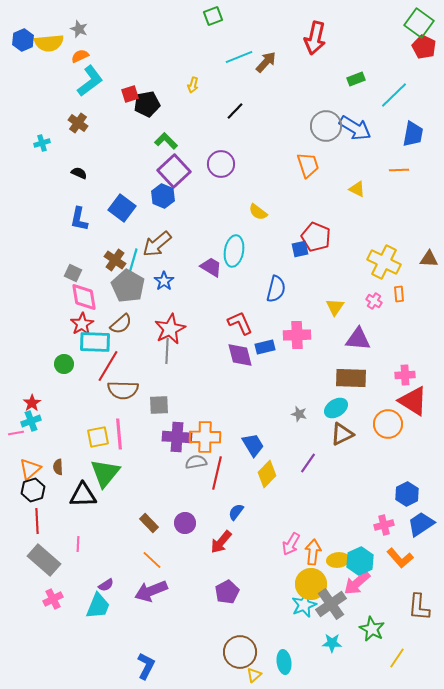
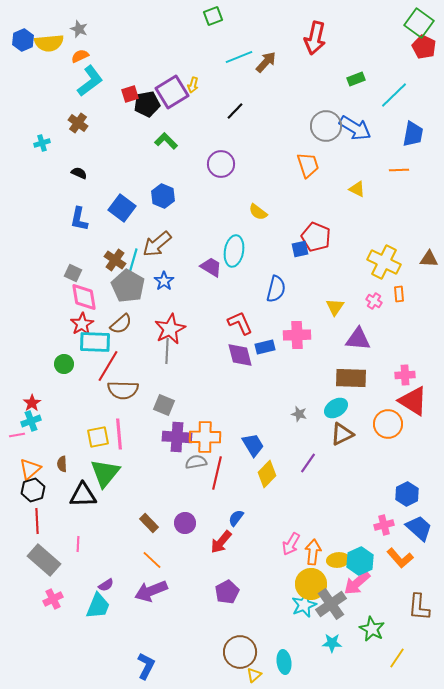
purple square at (174, 171): moved 2 px left, 79 px up; rotated 12 degrees clockwise
gray square at (159, 405): moved 5 px right; rotated 25 degrees clockwise
pink line at (16, 433): moved 1 px right, 2 px down
brown semicircle at (58, 467): moved 4 px right, 3 px up
blue semicircle at (236, 512): moved 6 px down
blue trapezoid at (421, 524): moved 2 px left, 4 px down; rotated 76 degrees clockwise
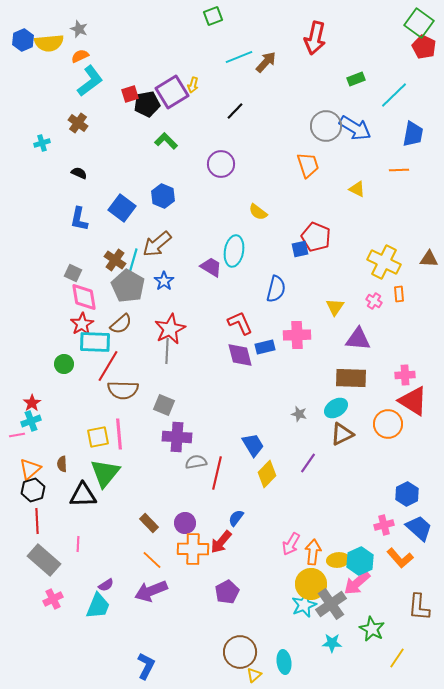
orange cross at (205, 437): moved 12 px left, 112 px down
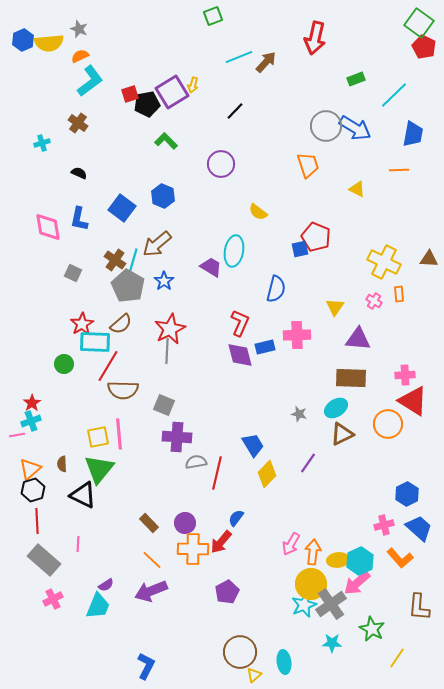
pink diamond at (84, 297): moved 36 px left, 70 px up
red L-shape at (240, 323): rotated 48 degrees clockwise
green triangle at (105, 473): moved 6 px left, 4 px up
black triangle at (83, 495): rotated 28 degrees clockwise
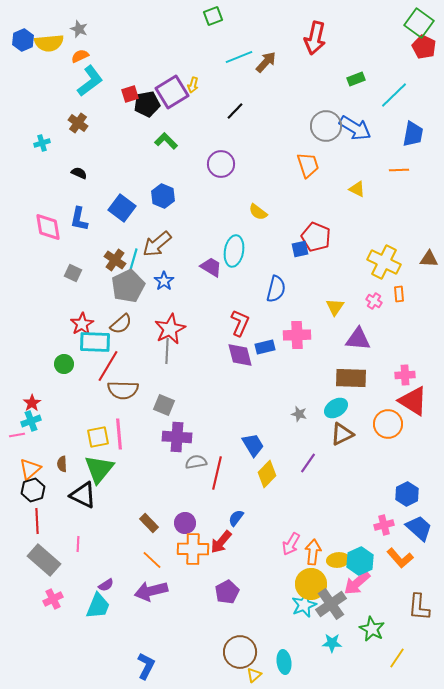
gray pentagon at (128, 286): rotated 16 degrees clockwise
purple arrow at (151, 591): rotated 8 degrees clockwise
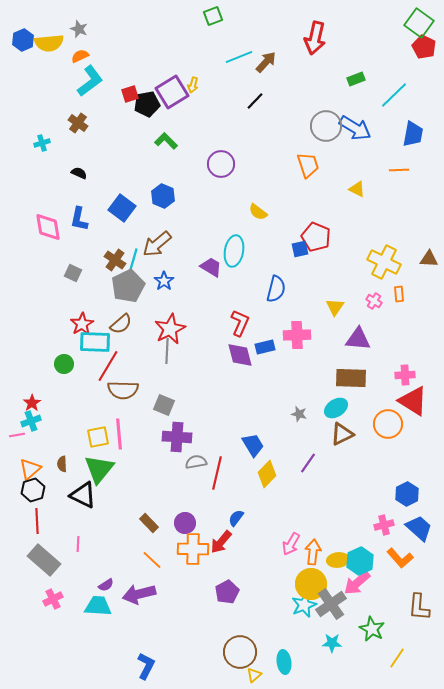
black line at (235, 111): moved 20 px right, 10 px up
purple arrow at (151, 591): moved 12 px left, 3 px down
cyan trapezoid at (98, 606): rotated 108 degrees counterclockwise
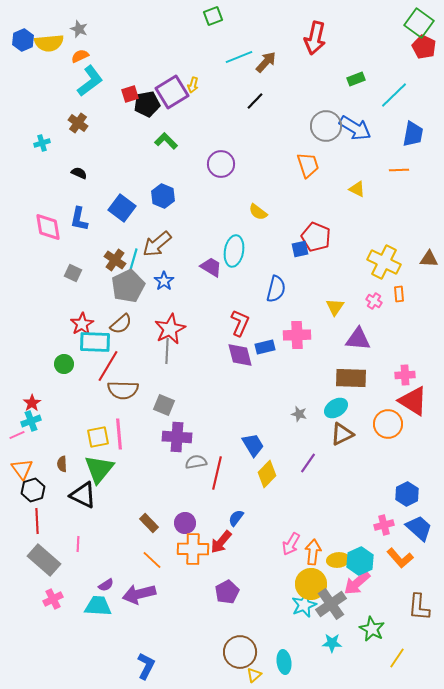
pink line at (17, 435): rotated 14 degrees counterclockwise
orange triangle at (30, 469): moved 8 px left; rotated 25 degrees counterclockwise
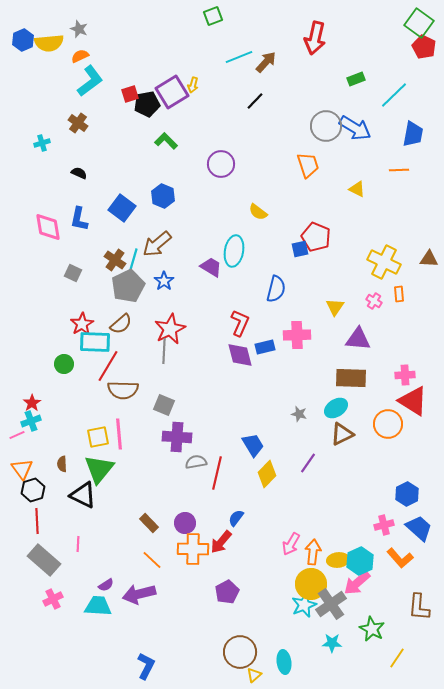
gray line at (167, 351): moved 3 px left
